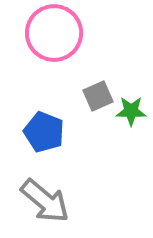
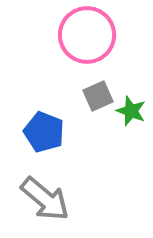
pink circle: moved 33 px right, 2 px down
green star: rotated 20 degrees clockwise
gray arrow: moved 2 px up
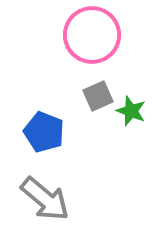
pink circle: moved 5 px right
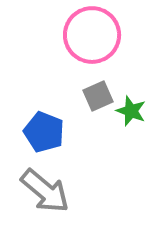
gray arrow: moved 8 px up
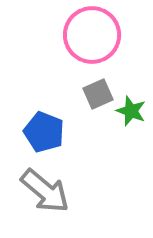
gray square: moved 2 px up
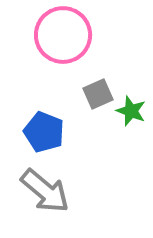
pink circle: moved 29 px left
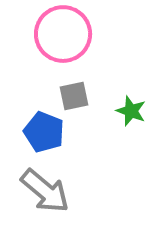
pink circle: moved 1 px up
gray square: moved 24 px left, 2 px down; rotated 12 degrees clockwise
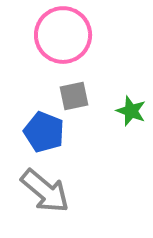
pink circle: moved 1 px down
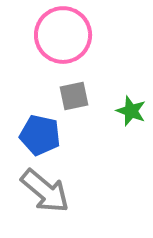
blue pentagon: moved 4 px left, 3 px down; rotated 9 degrees counterclockwise
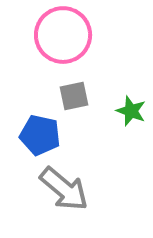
gray arrow: moved 19 px right, 2 px up
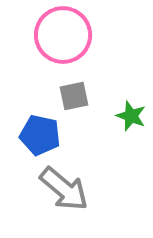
green star: moved 5 px down
